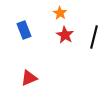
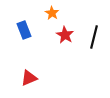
orange star: moved 8 px left
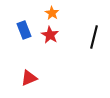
red star: moved 15 px left
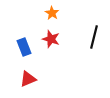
blue rectangle: moved 17 px down
red star: moved 1 px right, 4 px down; rotated 12 degrees counterclockwise
red triangle: moved 1 px left, 1 px down
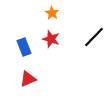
black line: rotated 30 degrees clockwise
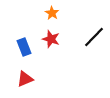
red triangle: moved 3 px left
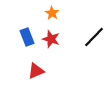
blue rectangle: moved 3 px right, 10 px up
red triangle: moved 11 px right, 8 px up
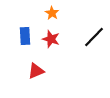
blue rectangle: moved 2 px left, 1 px up; rotated 18 degrees clockwise
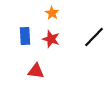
red triangle: rotated 30 degrees clockwise
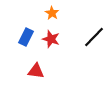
blue rectangle: moved 1 px right, 1 px down; rotated 30 degrees clockwise
